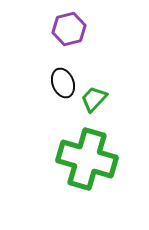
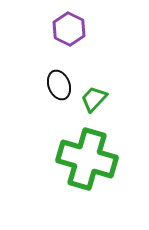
purple hexagon: rotated 20 degrees counterclockwise
black ellipse: moved 4 px left, 2 px down
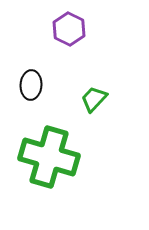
black ellipse: moved 28 px left; rotated 24 degrees clockwise
green cross: moved 38 px left, 2 px up
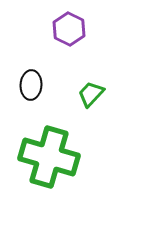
green trapezoid: moved 3 px left, 5 px up
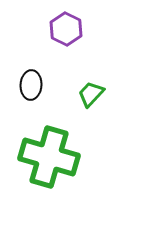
purple hexagon: moved 3 px left
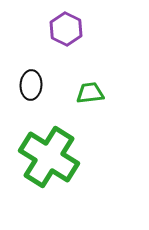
green trapezoid: moved 1 px left, 1 px up; rotated 40 degrees clockwise
green cross: rotated 16 degrees clockwise
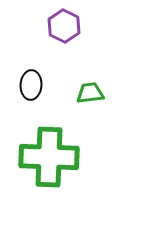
purple hexagon: moved 2 px left, 3 px up
green cross: rotated 30 degrees counterclockwise
